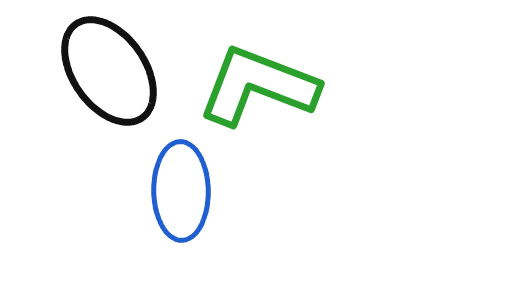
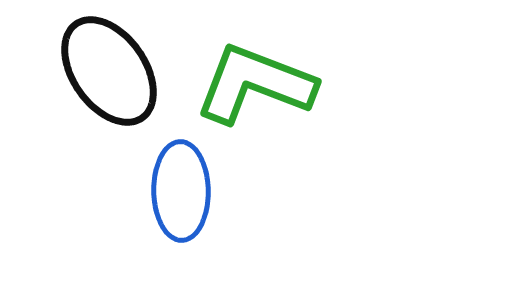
green L-shape: moved 3 px left, 2 px up
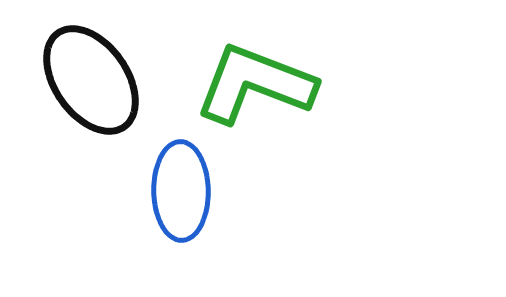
black ellipse: moved 18 px left, 9 px down
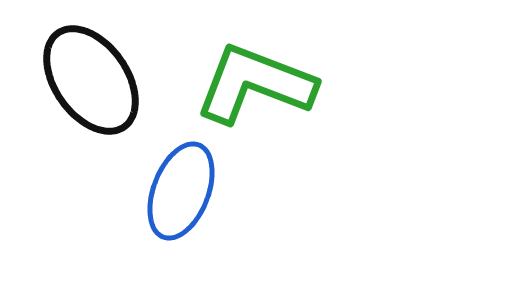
blue ellipse: rotated 22 degrees clockwise
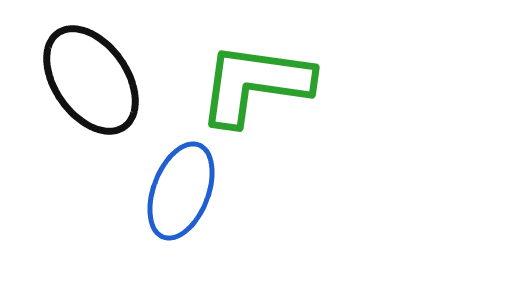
green L-shape: rotated 13 degrees counterclockwise
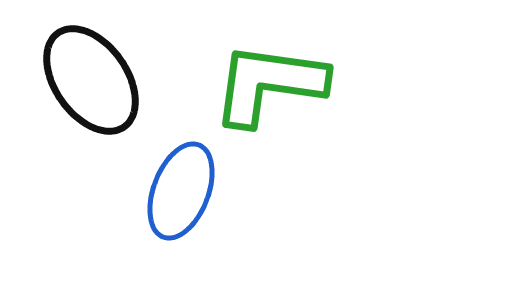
green L-shape: moved 14 px right
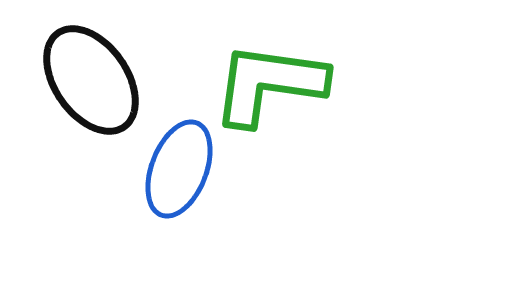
blue ellipse: moved 2 px left, 22 px up
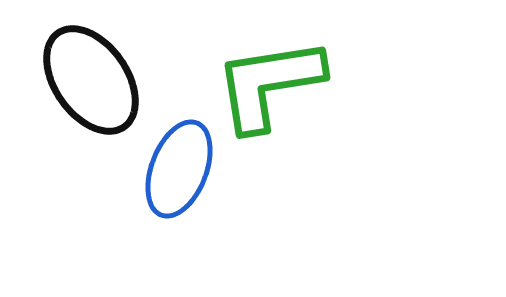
green L-shape: rotated 17 degrees counterclockwise
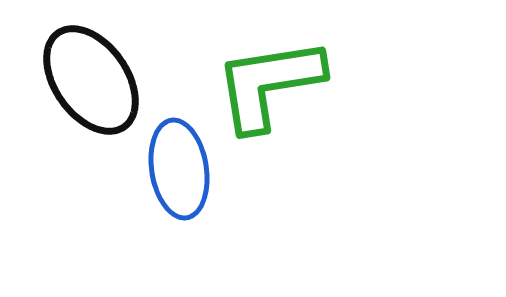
blue ellipse: rotated 30 degrees counterclockwise
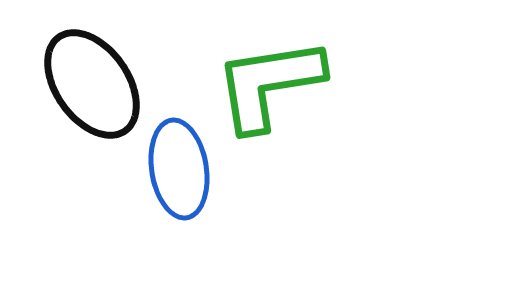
black ellipse: moved 1 px right, 4 px down
